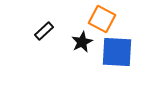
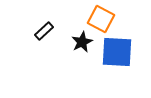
orange square: moved 1 px left
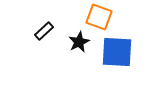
orange square: moved 2 px left, 2 px up; rotated 8 degrees counterclockwise
black star: moved 3 px left
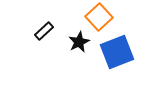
orange square: rotated 28 degrees clockwise
blue square: rotated 24 degrees counterclockwise
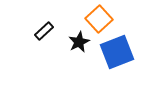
orange square: moved 2 px down
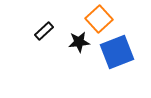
black star: rotated 20 degrees clockwise
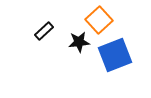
orange square: moved 1 px down
blue square: moved 2 px left, 3 px down
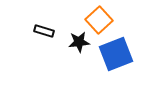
black rectangle: rotated 60 degrees clockwise
blue square: moved 1 px right, 1 px up
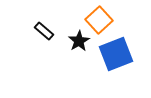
black rectangle: rotated 24 degrees clockwise
black star: moved 1 px up; rotated 25 degrees counterclockwise
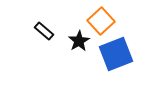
orange square: moved 2 px right, 1 px down
